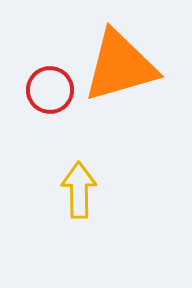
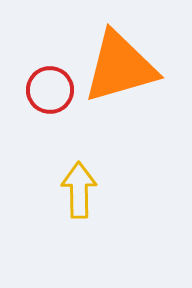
orange triangle: moved 1 px down
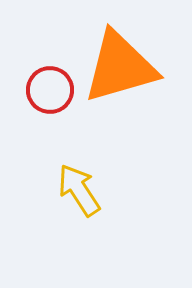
yellow arrow: rotated 32 degrees counterclockwise
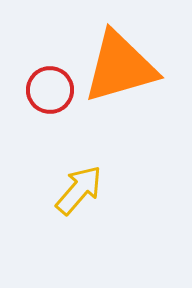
yellow arrow: rotated 74 degrees clockwise
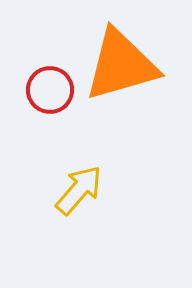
orange triangle: moved 1 px right, 2 px up
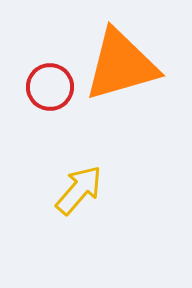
red circle: moved 3 px up
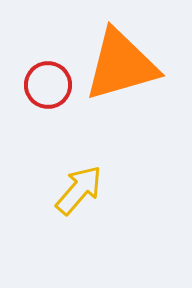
red circle: moved 2 px left, 2 px up
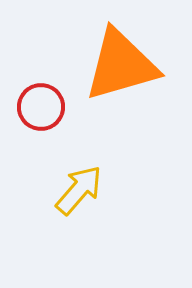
red circle: moved 7 px left, 22 px down
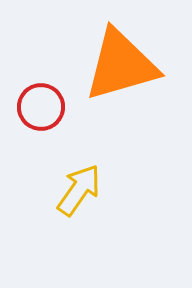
yellow arrow: rotated 6 degrees counterclockwise
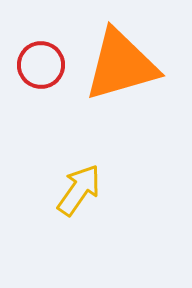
red circle: moved 42 px up
